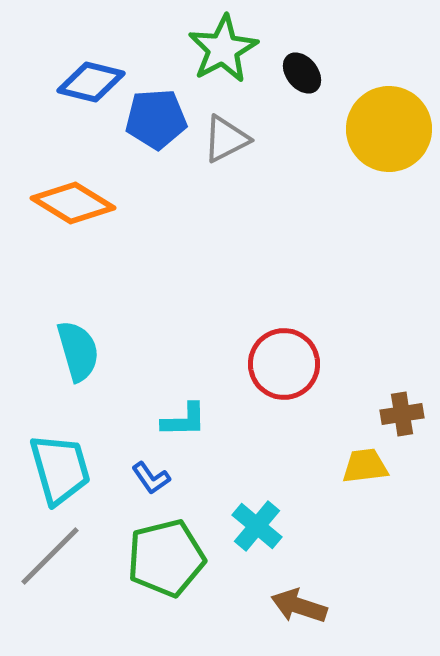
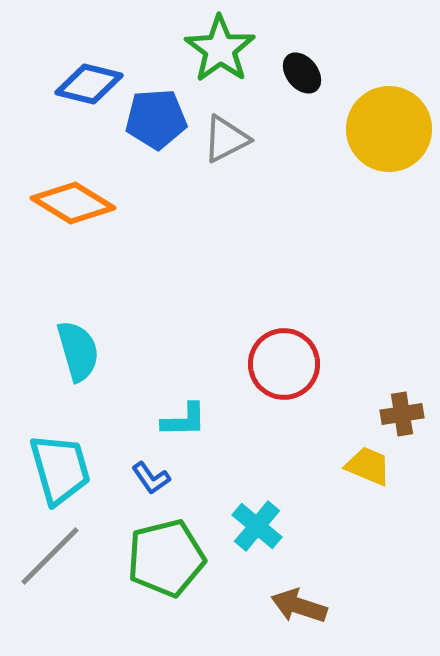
green star: moved 3 px left; rotated 8 degrees counterclockwise
blue diamond: moved 2 px left, 2 px down
yellow trapezoid: moved 3 px right; rotated 30 degrees clockwise
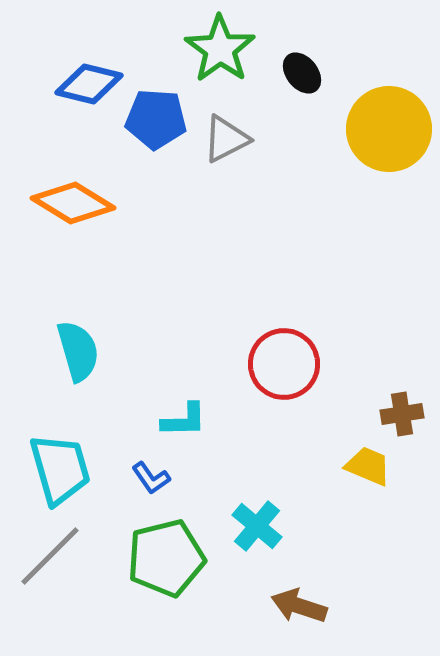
blue pentagon: rotated 8 degrees clockwise
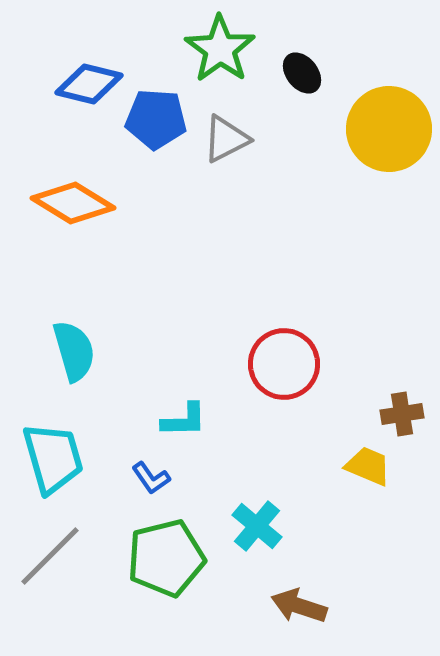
cyan semicircle: moved 4 px left
cyan trapezoid: moved 7 px left, 11 px up
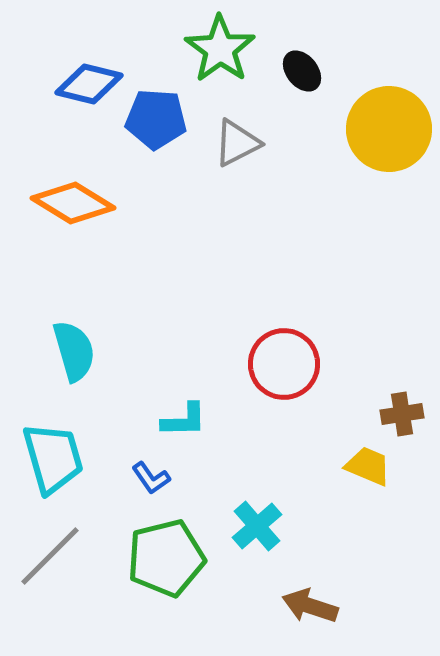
black ellipse: moved 2 px up
gray triangle: moved 11 px right, 4 px down
cyan cross: rotated 9 degrees clockwise
brown arrow: moved 11 px right
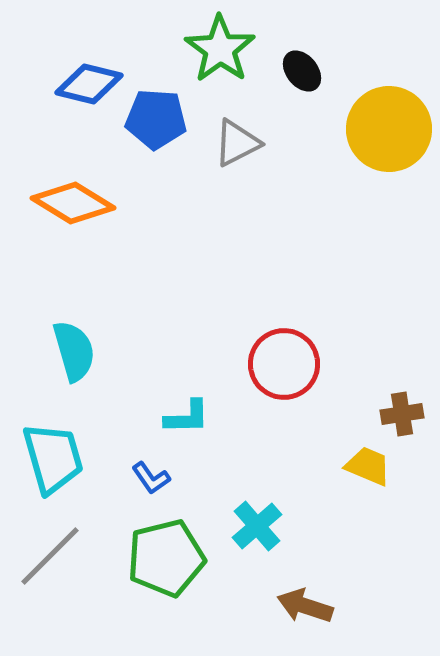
cyan L-shape: moved 3 px right, 3 px up
brown arrow: moved 5 px left
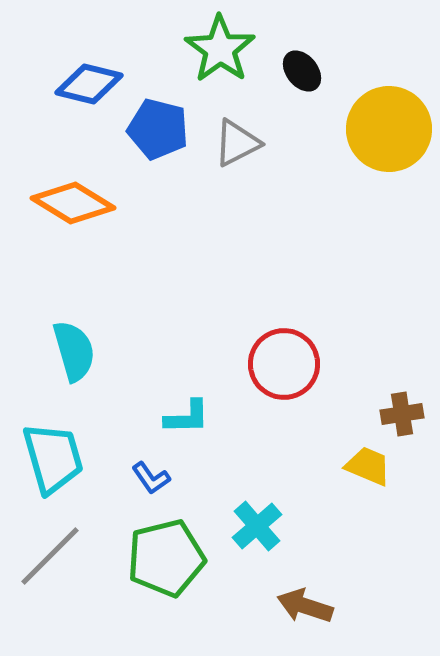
blue pentagon: moved 2 px right, 10 px down; rotated 10 degrees clockwise
